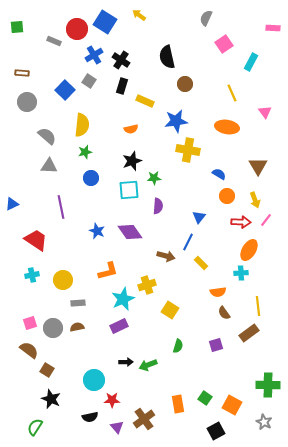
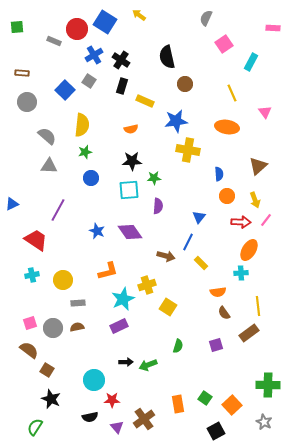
black star at (132, 161): rotated 18 degrees clockwise
brown triangle at (258, 166): rotated 18 degrees clockwise
blue semicircle at (219, 174): rotated 56 degrees clockwise
purple line at (61, 207): moved 3 px left, 3 px down; rotated 40 degrees clockwise
yellow square at (170, 310): moved 2 px left, 3 px up
orange square at (232, 405): rotated 18 degrees clockwise
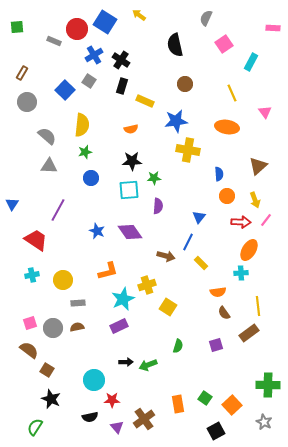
black semicircle at (167, 57): moved 8 px right, 12 px up
brown rectangle at (22, 73): rotated 64 degrees counterclockwise
blue triangle at (12, 204): rotated 32 degrees counterclockwise
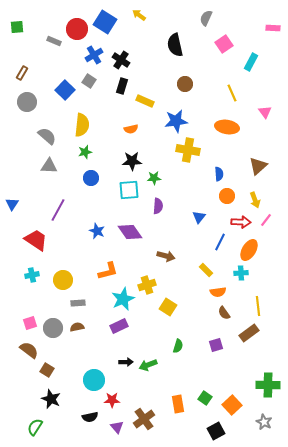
blue line at (188, 242): moved 32 px right
yellow rectangle at (201, 263): moved 5 px right, 7 px down
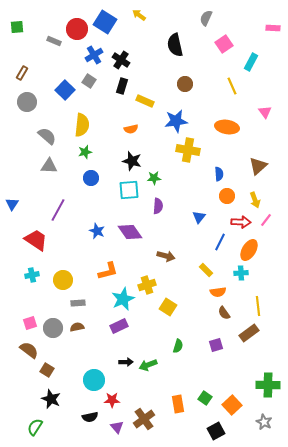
yellow line at (232, 93): moved 7 px up
black star at (132, 161): rotated 18 degrees clockwise
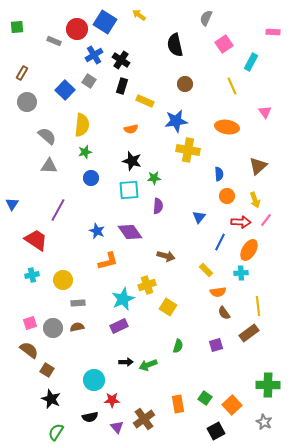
pink rectangle at (273, 28): moved 4 px down
orange L-shape at (108, 271): moved 10 px up
green semicircle at (35, 427): moved 21 px right, 5 px down
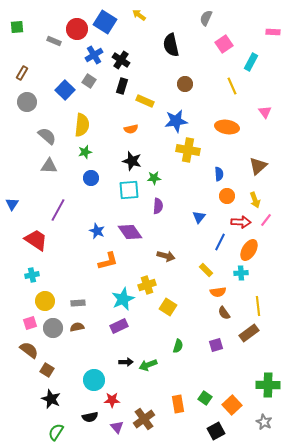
black semicircle at (175, 45): moved 4 px left
yellow circle at (63, 280): moved 18 px left, 21 px down
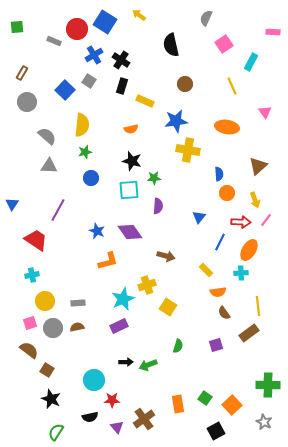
orange circle at (227, 196): moved 3 px up
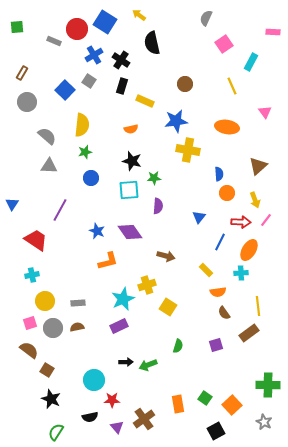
black semicircle at (171, 45): moved 19 px left, 2 px up
purple line at (58, 210): moved 2 px right
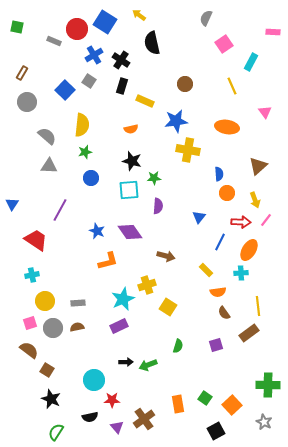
green square at (17, 27): rotated 16 degrees clockwise
